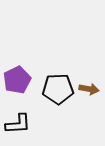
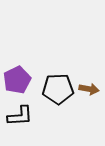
black L-shape: moved 2 px right, 8 px up
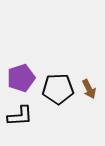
purple pentagon: moved 4 px right, 2 px up; rotated 8 degrees clockwise
brown arrow: rotated 54 degrees clockwise
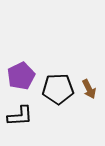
purple pentagon: moved 2 px up; rotated 8 degrees counterclockwise
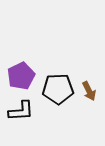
brown arrow: moved 2 px down
black L-shape: moved 1 px right, 5 px up
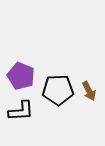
purple pentagon: rotated 24 degrees counterclockwise
black pentagon: moved 1 px down
